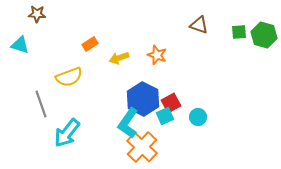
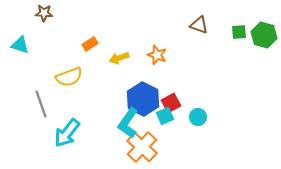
brown star: moved 7 px right, 1 px up
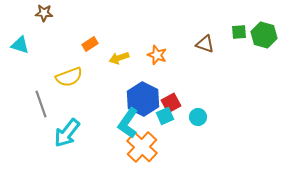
brown triangle: moved 6 px right, 19 px down
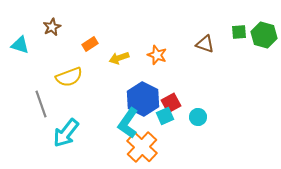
brown star: moved 8 px right, 14 px down; rotated 30 degrees counterclockwise
cyan arrow: moved 1 px left
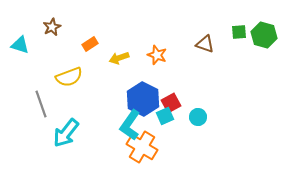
cyan L-shape: moved 2 px right, 2 px down
orange cross: rotated 12 degrees counterclockwise
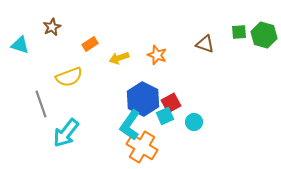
cyan circle: moved 4 px left, 5 px down
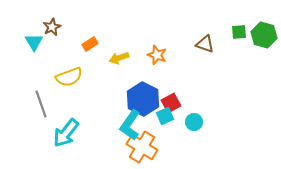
cyan triangle: moved 14 px right, 3 px up; rotated 42 degrees clockwise
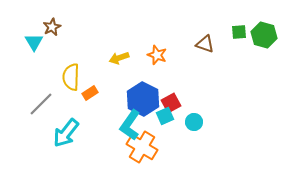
orange rectangle: moved 49 px down
yellow semicircle: moved 2 px right; rotated 112 degrees clockwise
gray line: rotated 64 degrees clockwise
